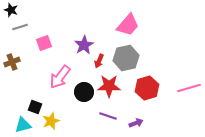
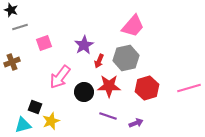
pink trapezoid: moved 5 px right, 1 px down
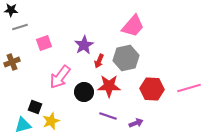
black star: rotated 16 degrees counterclockwise
red hexagon: moved 5 px right, 1 px down; rotated 20 degrees clockwise
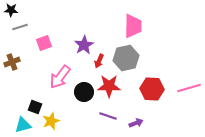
pink trapezoid: rotated 40 degrees counterclockwise
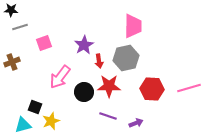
red arrow: rotated 32 degrees counterclockwise
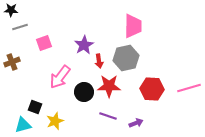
yellow star: moved 4 px right
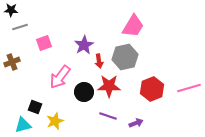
pink trapezoid: rotated 30 degrees clockwise
gray hexagon: moved 1 px left, 1 px up
red hexagon: rotated 25 degrees counterclockwise
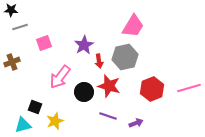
red star: rotated 15 degrees clockwise
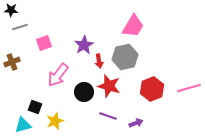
pink arrow: moved 2 px left, 2 px up
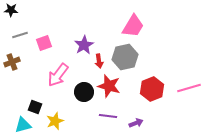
gray line: moved 8 px down
purple line: rotated 12 degrees counterclockwise
